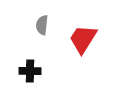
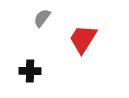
gray semicircle: moved 7 px up; rotated 30 degrees clockwise
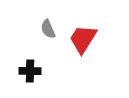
gray semicircle: moved 6 px right, 11 px down; rotated 60 degrees counterclockwise
